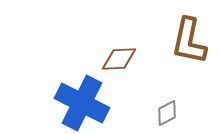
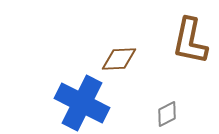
brown L-shape: moved 1 px right
gray diamond: moved 1 px down
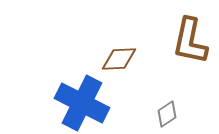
gray diamond: rotated 8 degrees counterclockwise
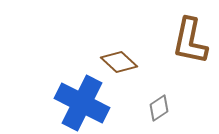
brown diamond: moved 3 px down; rotated 45 degrees clockwise
gray diamond: moved 8 px left, 6 px up
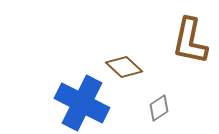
brown diamond: moved 5 px right, 5 px down
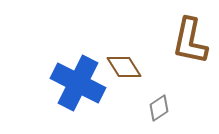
brown diamond: rotated 15 degrees clockwise
blue cross: moved 4 px left, 20 px up
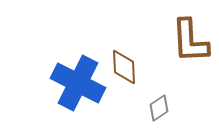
brown L-shape: rotated 15 degrees counterclockwise
brown diamond: rotated 30 degrees clockwise
